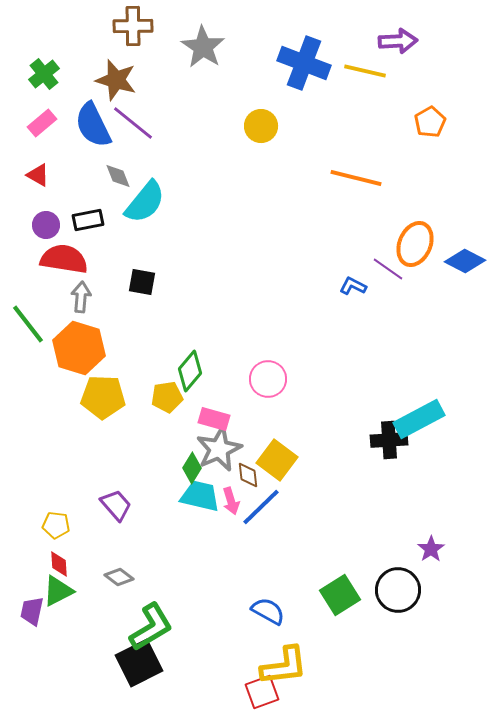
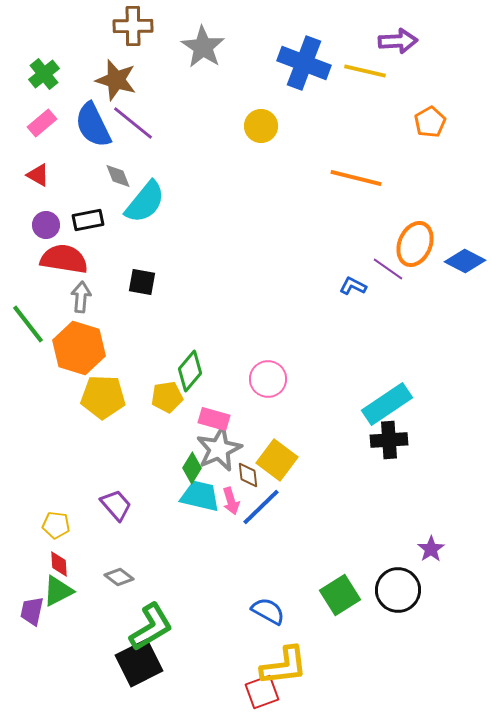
cyan rectangle at (419, 419): moved 32 px left, 15 px up; rotated 6 degrees counterclockwise
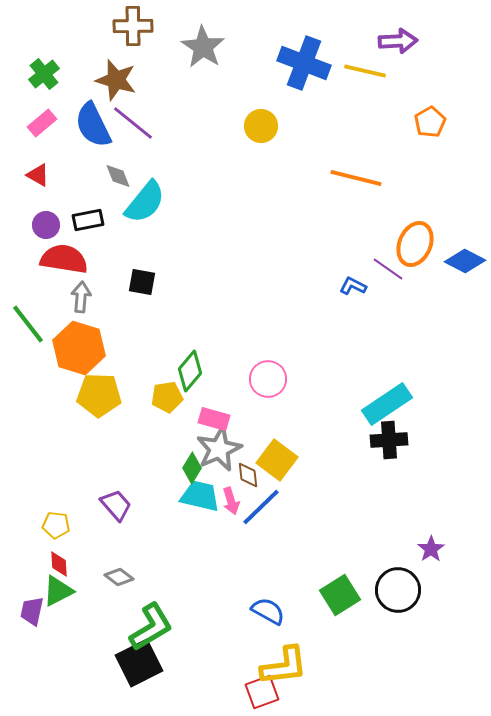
yellow pentagon at (103, 397): moved 4 px left, 2 px up
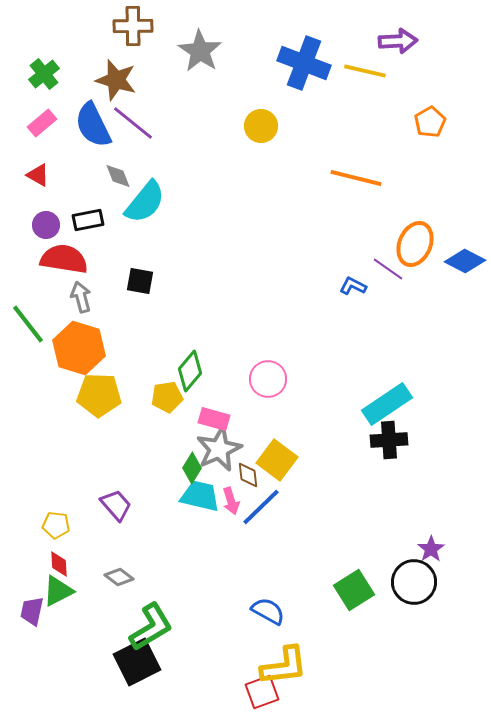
gray star at (203, 47): moved 3 px left, 4 px down
black square at (142, 282): moved 2 px left, 1 px up
gray arrow at (81, 297): rotated 20 degrees counterclockwise
black circle at (398, 590): moved 16 px right, 8 px up
green square at (340, 595): moved 14 px right, 5 px up
black square at (139, 663): moved 2 px left, 1 px up
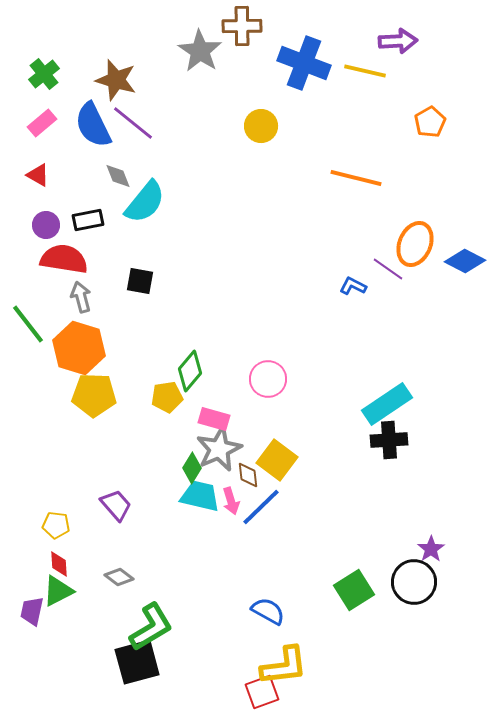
brown cross at (133, 26): moved 109 px right
yellow pentagon at (99, 395): moved 5 px left
black square at (137, 662): rotated 12 degrees clockwise
